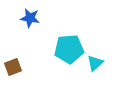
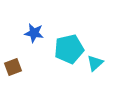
blue star: moved 4 px right, 15 px down
cyan pentagon: rotated 8 degrees counterclockwise
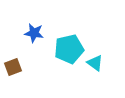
cyan triangle: rotated 42 degrees counterclockwise
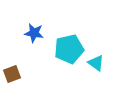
cyan triangle: moved 1 px right
brown square: moved 1 px left, 7 px down
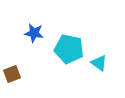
cyan pentagon: rotated 24 degrees clockwise
cyan triangle: moved 3 px right
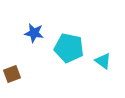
cyan pentagon: moved 1 px up
cyan triangle: moved 4 px right, 2 px up
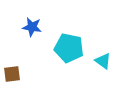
blue star: moved 2 px left, 6 px up
brown square: rotated 12 degrees clockwise
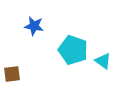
blue star: moved 2 px right, 1 px up
cyan pentagon: moved 4 px right, 2 px down; rotated 8 degrees clockwise
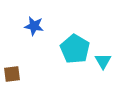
cyan pentagon: moved 2 px right, 1 px up; rotated 12 degrees clockwise
cyan triangle: rotated 24 degrees clockwise
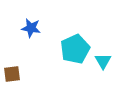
blue star: moved 3 px left, 2 px down
cyan pentagon: rotated 16 degrees clockwise
